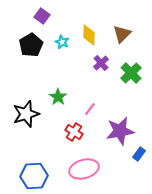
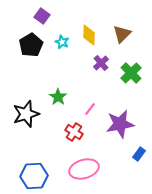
purple star: moved 7 px up
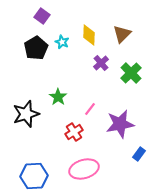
black pentagon: moved 5 px right, 3 px down
red cross: rotated 24 degrees clockwise
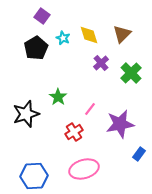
yellow diamond: rotated 20 degrees counterclockwise
cyan star: moved 1 px right, 4 px up
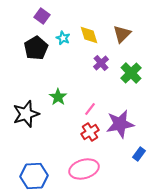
red cross: moved 16 px right
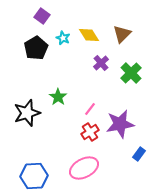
yellow diamond: rotated 15 degrees counterclockwise
black star: moved 1 px right, 1 px up
pink ellipse: moved 1 px up; rotated 12 degrees counterclockwise
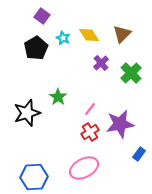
blue hexagon: moved 1 px down
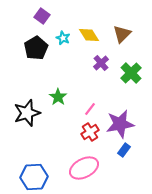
blue rectangle: moved 15 px left, 4 px up
